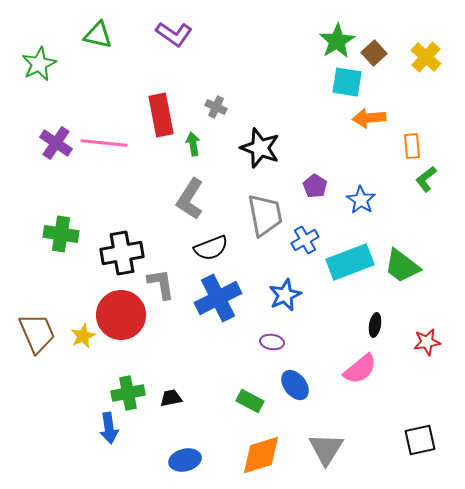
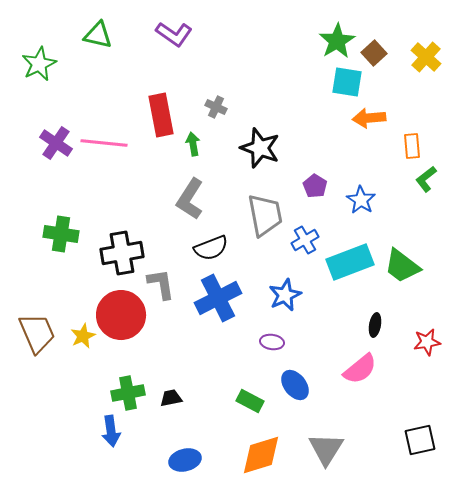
blue arrow at (109, 428): moved 2 px right, 3 px down
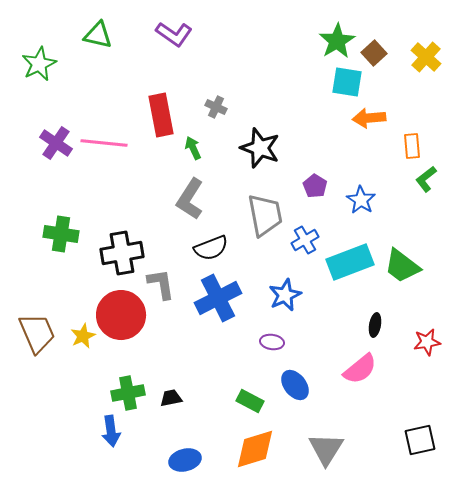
green arrow at (193, 144): moved 4 px down; rotated 15 degrees counterclockwise
orange diamond at (261, 455): moved 6 px left, 6 px up
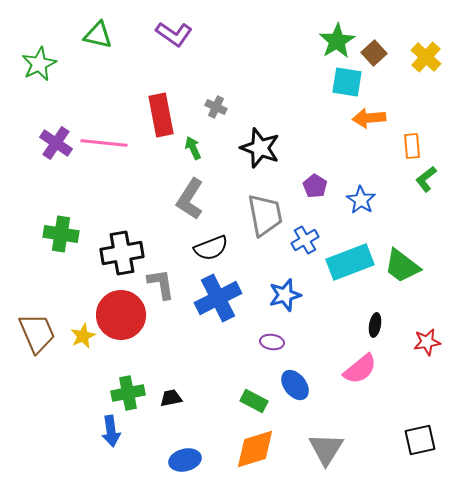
blue star at (285, 295): rotated 8 degrees clockwise
green rectangle at (250, 401): moved 4 px right
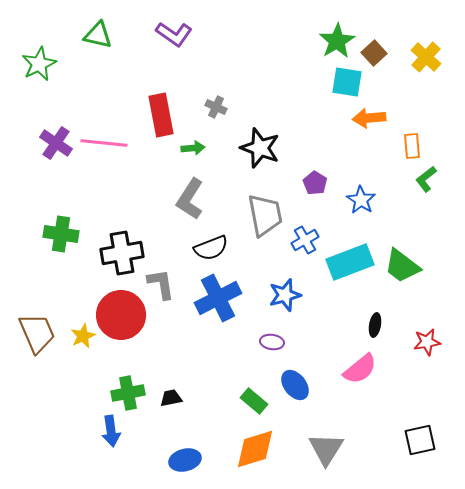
green arrow at (193, 148): rotated 110 degrees clockwise
purple pentagon at (315, 186): moved 3 px up
green rectangle at (254, 401): rotated 12 degrees clockwise
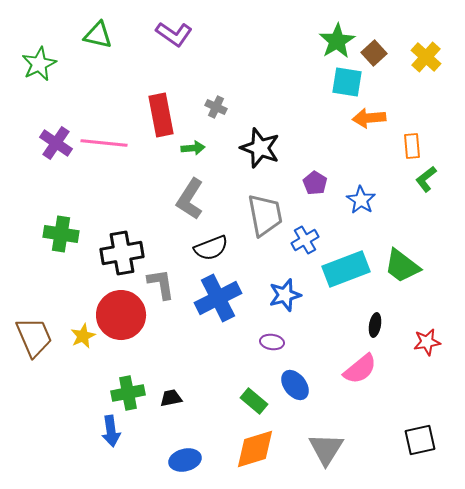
cyan rectangle at (350, 262): moved 4 px left, 7 px down
brown trapezoid at (37, 333): moved 3 px left, 4 px down
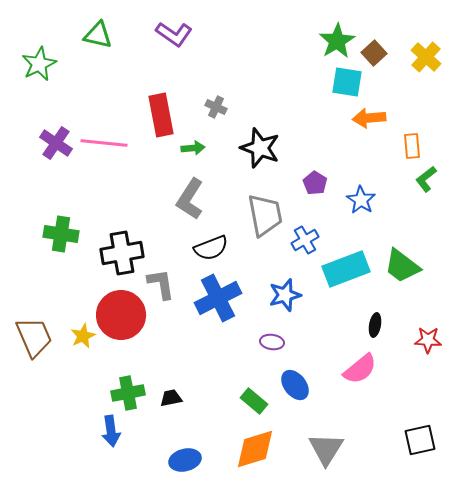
red star at (427, 342): moved 1 px right, 2 px up; rotated 12 degrees clockwise
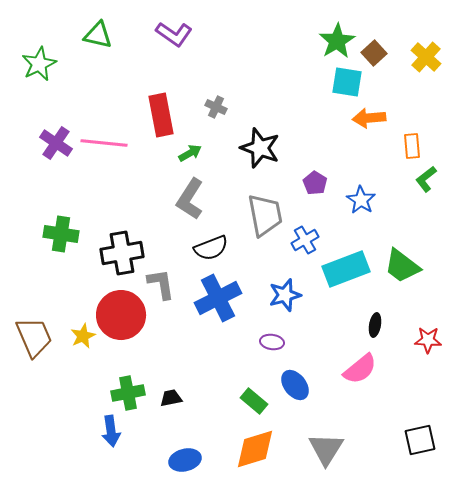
green arrow at (193, 148): moved 3 px left, 5 px down; rotated 25 degrees counterclockwise
